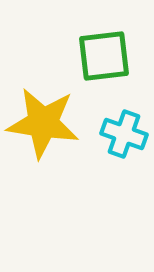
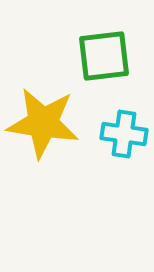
cyan cross: rotated 12 degrees counterclockwise
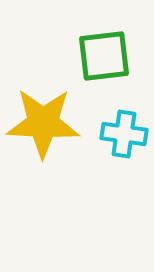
yellow star: rotated 6 degrees counterclockwise
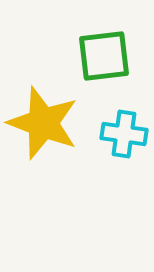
yellow star: rotated 18 degrees clockwise
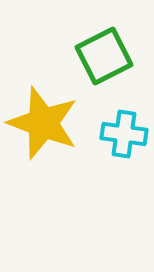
green square: rotated 20 degrees counterclockwise
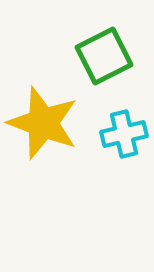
cyan cross: rotated 21 degrees counterclockwise
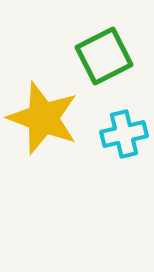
yellow star: moved 5 px up
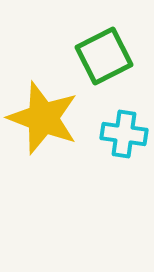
cyan cross: rotated 21 degrees clockwise
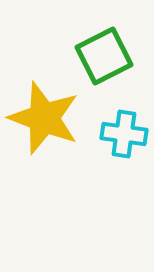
yellow star: moved 1 px right
